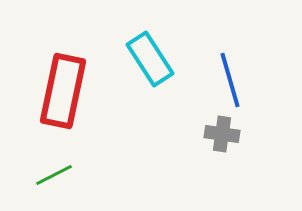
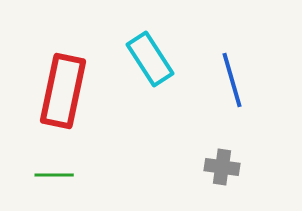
blue line: moved 2 px right
gray cross: moved 33 px down
green line: rotated 27 degrees clockwise
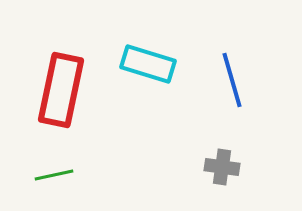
cyan rectangle: moved 2 px left, 5 px down; rotated 40 degrees counterclockwise
red rectangle: moved 2 px left, 1 px up
green line: rotated 12 degrees counterclockwise
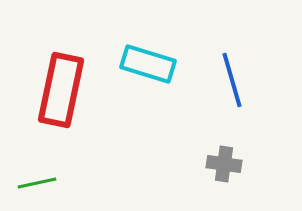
gray cross: moved 2 px right, 3 px up
green line: moved 17 px left, 8 px down
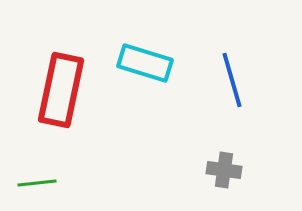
cyan rectangle: moved 3 px left, 1 px up
gray cross: moved 6 px down
green line: rotated 6 degrees clockwise
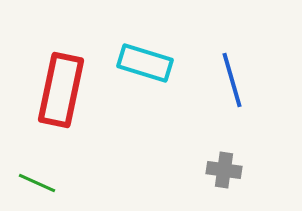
green line: rotated 30 degrees clockwise
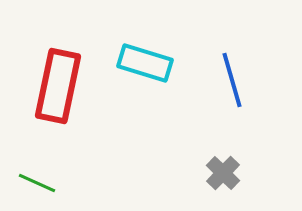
red rectangle: moved 3 px left, 4 px up
gray cross: moved 1 px left, 3 px down; rotated 36 degrees clockwise
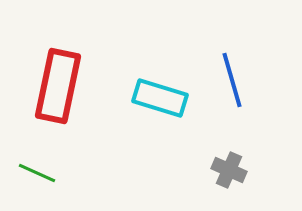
cyan rectangle: moved 15 px right, 35 px down
gray cross: moved 6 px right, 3 px up; rotated 20 degrees counterclockwise
green line: moved 10 px up
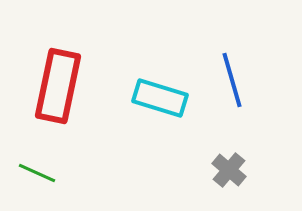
gray cross: rotated 16 degrees clockwise
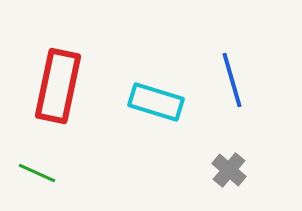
cyan rectangle: moved 4 px left, 4 px down
